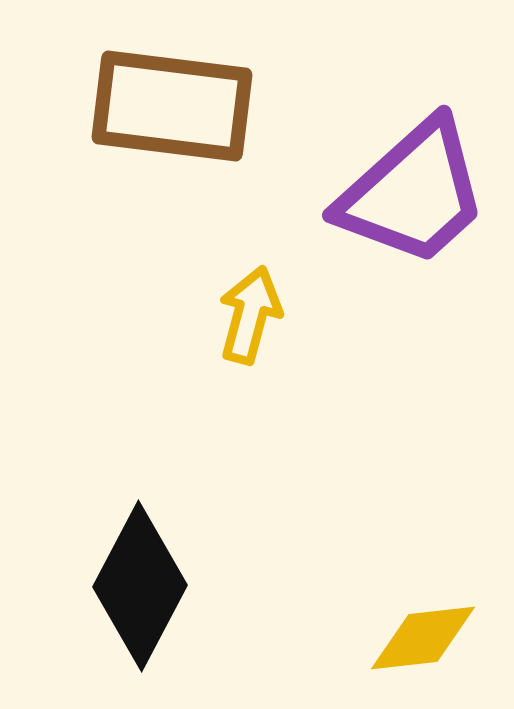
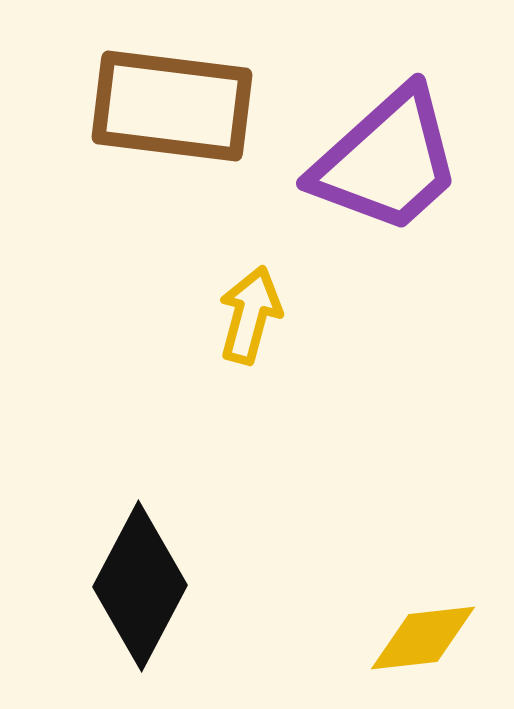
purple trapezoid: moved 26 px left, 32 px up
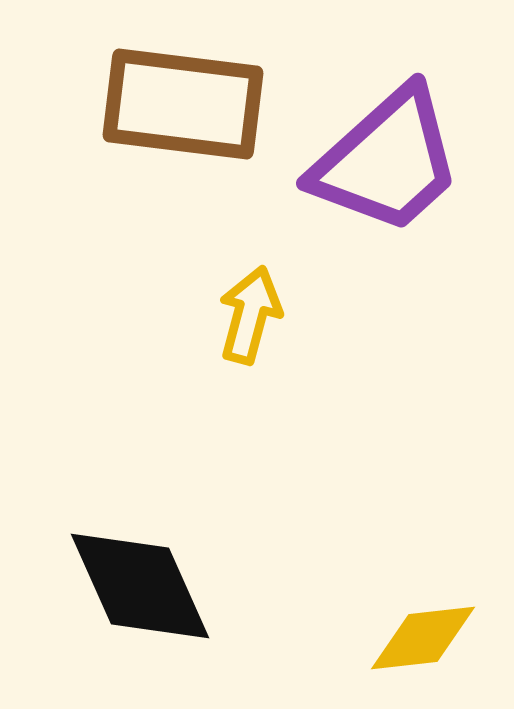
brown rectangle: moved 11 px right, 2 px up
black diamond: rotated 52 degrees counterclockwise
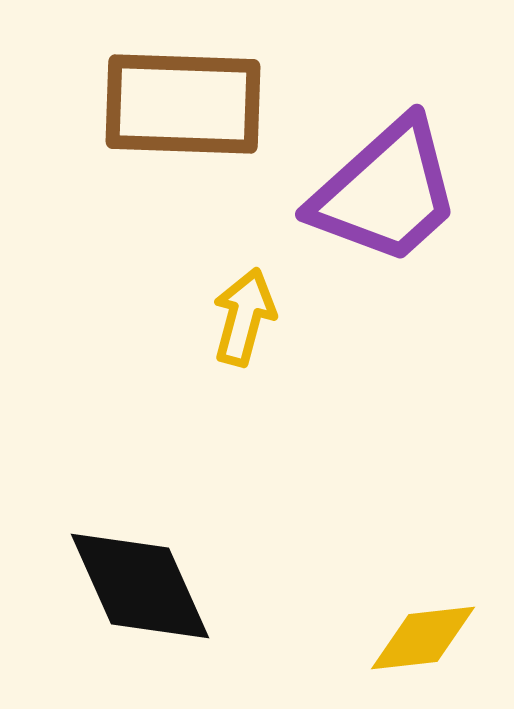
brown rectangle: rotated 5 degrees counterclockwise
purple trapezoid: moved 1 px left, 31 px down
yellow arrow: moved 6 px left, 2 px down
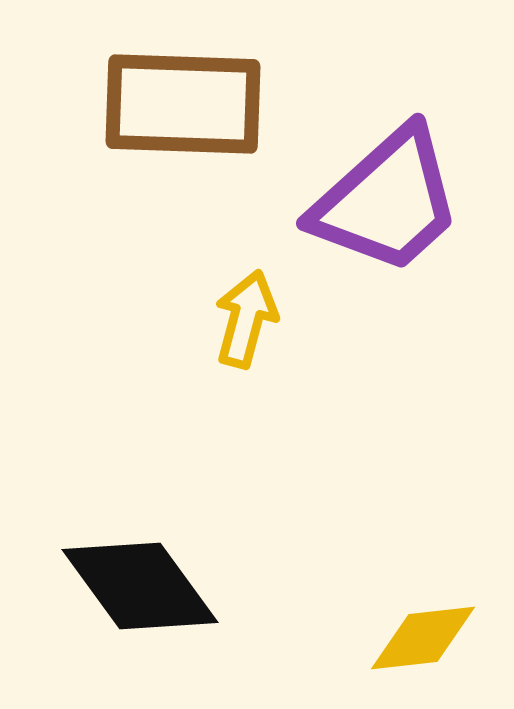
purple trapezoid: moved 1 px right, 9 px down
yellow arrow: moved 2 px right, 2 px down
black diamond: rotated 12 degrees counterclockwise
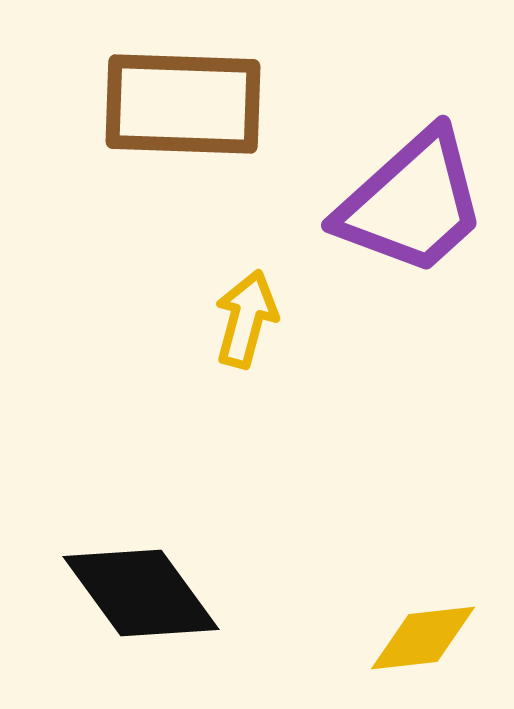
purple trapezoid: moved 25 px right, 2 px down
black diamond: moved 1 px right, 7 px down
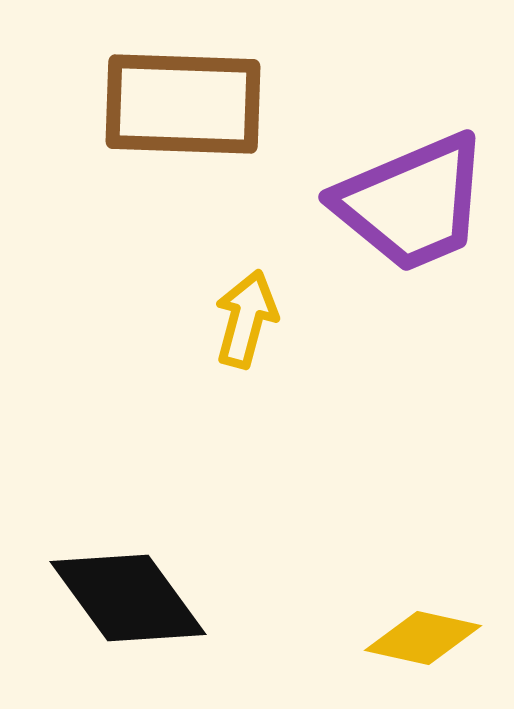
purple trapezoid: rotated 19 degrees clockwise
black diamond: moved 13 px left, 5 px down
yellow diamond: rotated 19 degrees clockwise
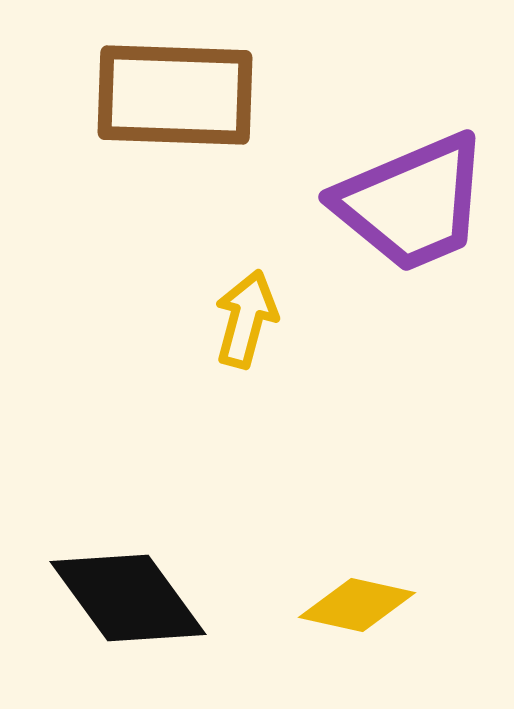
brown rectangle: moved 8 px left, 9 px up
yellow diamond: moved 66 px left, 33 px up
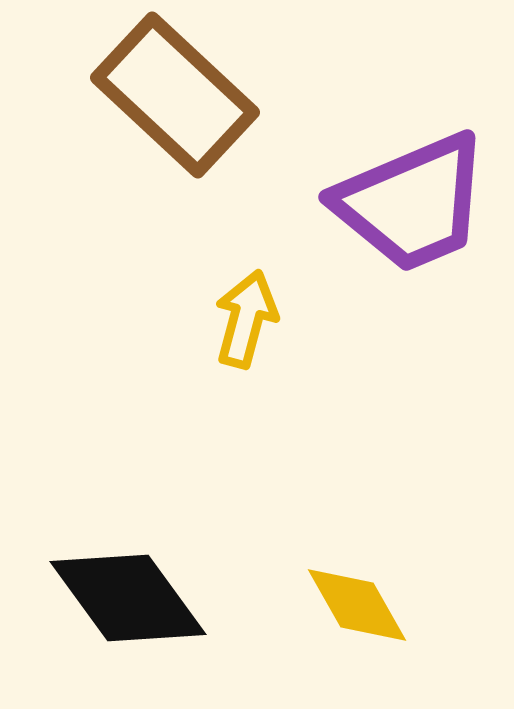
brown rectangle: rotated 41 degrees clockwise
yellow diamond: rotated 48 degrees clockwise
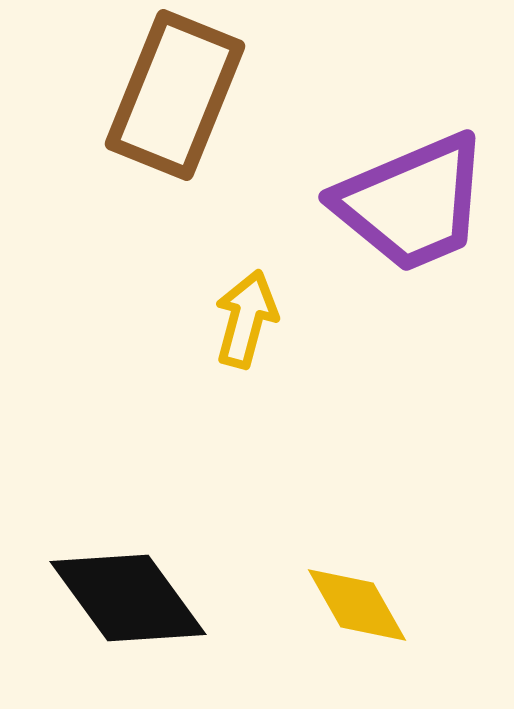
brown rectangle: rotated 69 degrees clockwise
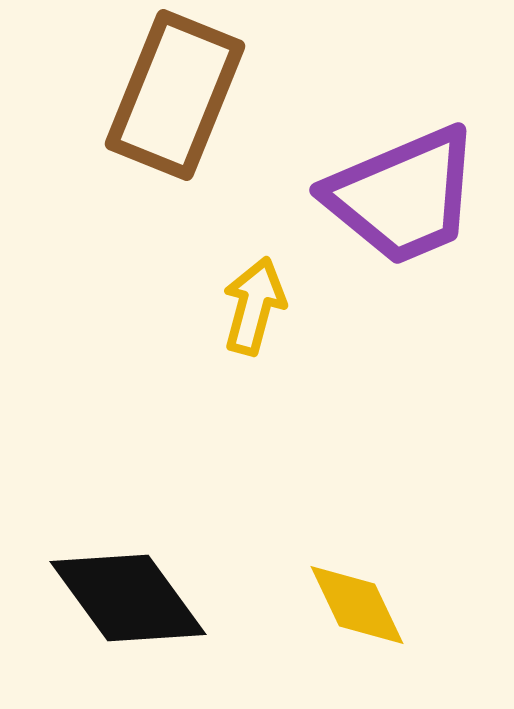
purple trapezoid: moved 9 px left, 7 px up
yellow arrow: moved 8 px right, 13 px up
yellow diamond: rotated 4 degrees clockwise
